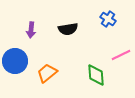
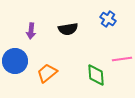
purple arrow: moved 1 px down
pink line: moved 1 px right, 4 px down; rotated 18 degrees clockwise
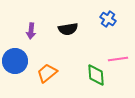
pink line: moved 4 px left
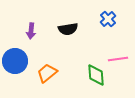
blue cross: rotated 14 degrees clockwise
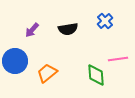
blue cross: moved 3 px left, 2 px down
purple arrow: moved 1 px right, 1 px up; rotated 35 degrees clockwise
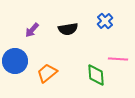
pink line: rotated 12 degrees clockwise
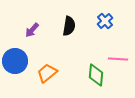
black semicircle: moved 1 px right, 3 px up; rotated 72 degrees counterclockwise
green diamond: rotated 10 degrees clockwise
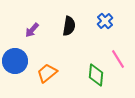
pink line: rotated 54 degrees clockwise
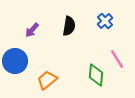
pink line: moved 1 px left
orange trapezoid: moved 7 px down
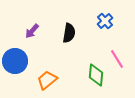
black semicircle: moved 7 px down
purple arrow: moved 1 px down
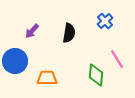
orange trapezoid: moved 2 px up; rotated 40 degrees clockwise
